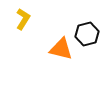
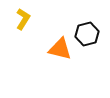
orange triangle: moved 1 px left
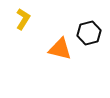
black hexagon: moved 2 px right, 1 px up
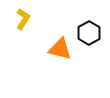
black hexagon: rotated 15 degrees counterclockwise
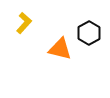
yellow L-shape: moved 1 px right, 4 px down; rotated 10 degrees clockwise
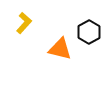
black hexagon: moved 1 px up
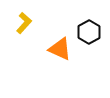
orange triangle: rotated 10 degrees clockwise
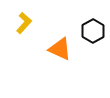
black hexagon: moved 4 px right, 1 px up
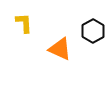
yellow L-shape: rotated 45 degrees counterclockwise
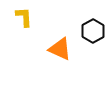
yellow L-shape: moved 6 px up
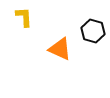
black hexagon: rotated 15 degrees counterclockwise
